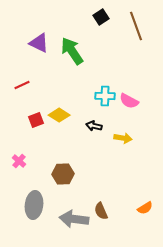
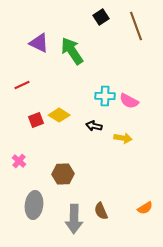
gray arrow: rotated 96 degrees counterclockwise
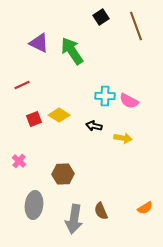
red square: moved 2 px left, 1 px up
gray arrow: rotated 8 degrees clockwise
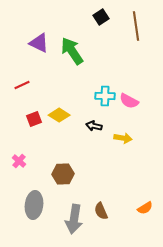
brown line: rotated 12 degrees clockwise
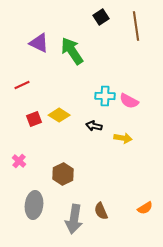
brown hexagon: rotated 25 degrees counterclockwise
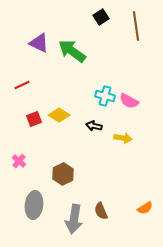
green arrow: rotated 20 degrees counterclockwise
cyan cross: rotated 12 degrees clockwise
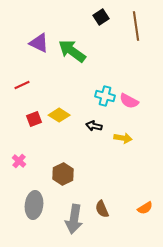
brown semicircle: moved 1 px right, 2 px up
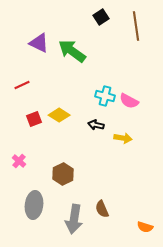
black arrow: moved 2 px right, 1 px up
orange semicircle: moved 19 px down; rotated 49 degrees clockwise
